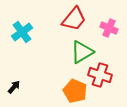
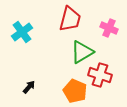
red trapezoid: moved 4 px left; rotated 24 degrees counterclockwise
black arrow: moved 15 px right
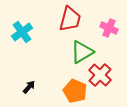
red cross: rotated 25 degrees clockwise
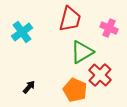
orange pentagon: moved 1 px up
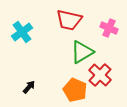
red trapezoid: moved 1 px left, 1 px down; rotated 88 degrees clockwise
